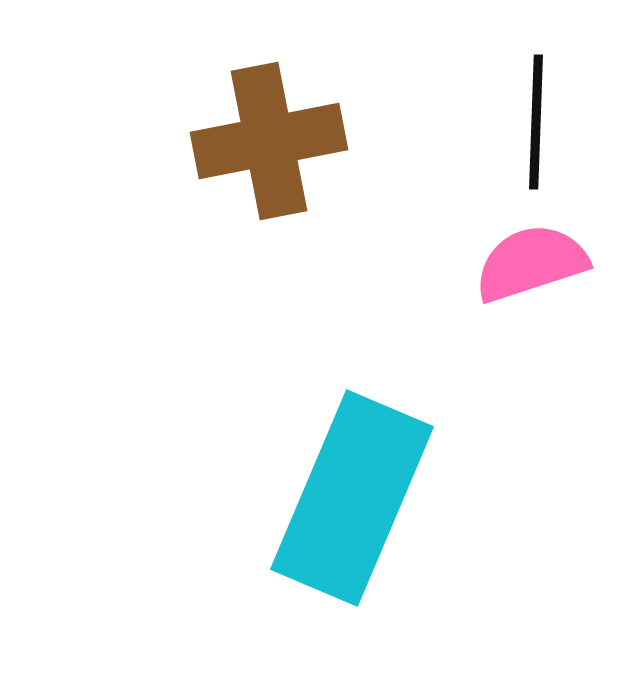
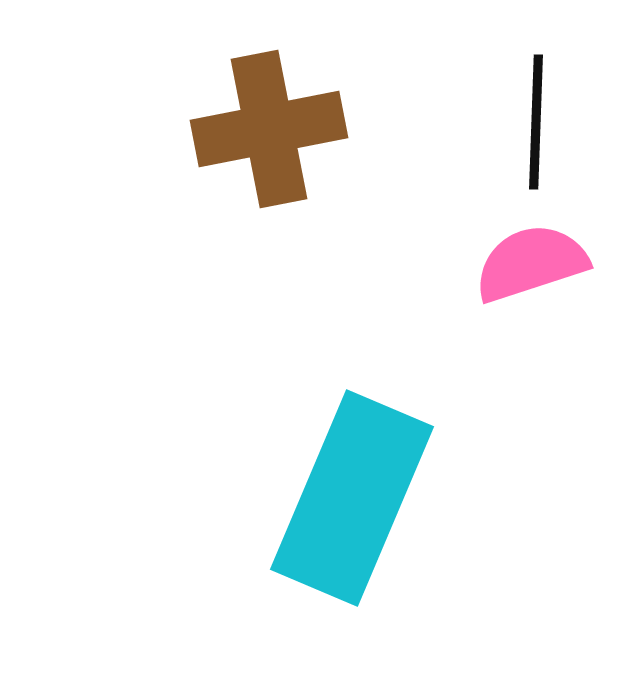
brown cross: moved 12 px up
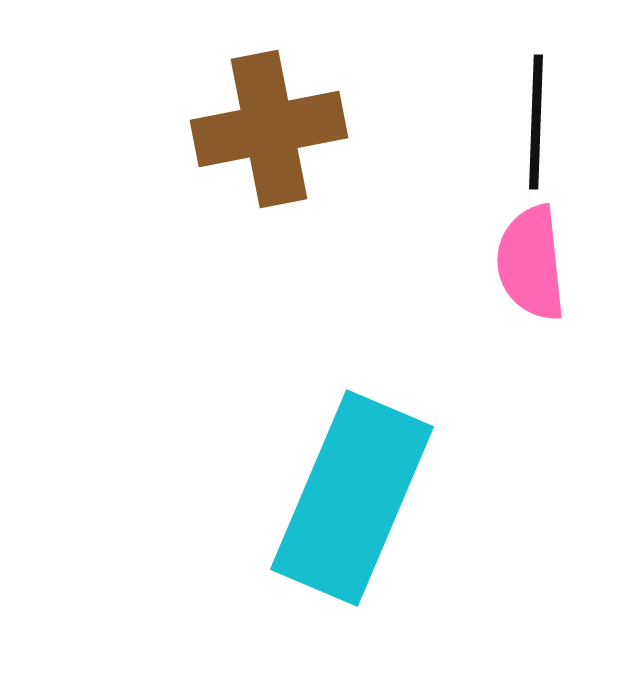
pink semicircle: rotated 78 degrees counterclockwise
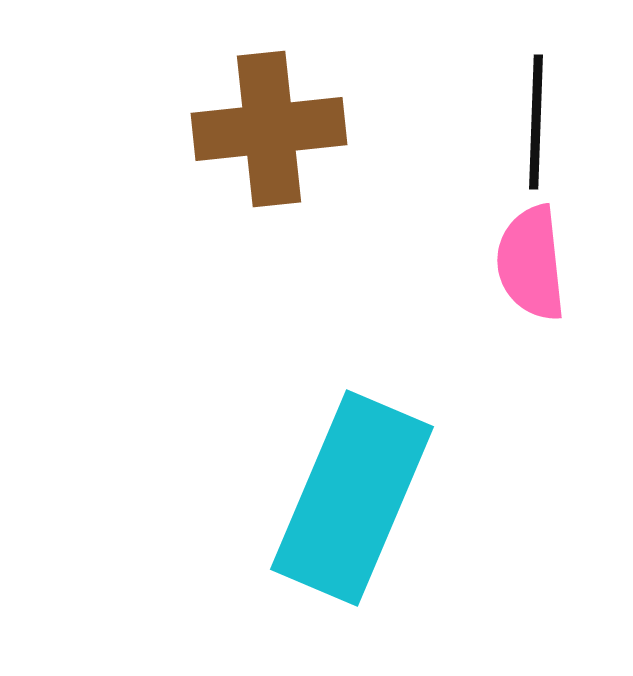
brown cross: rotated 5 degrees clockwise
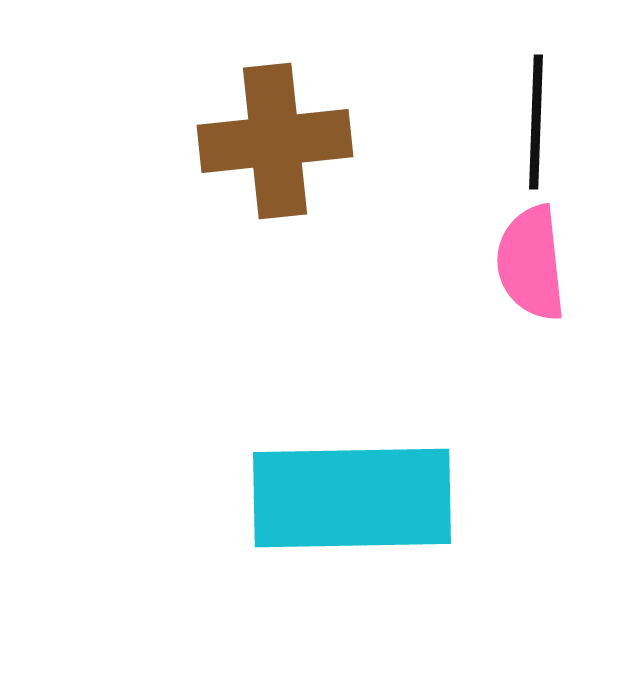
brown cross: moved 6 px right, 12 px down
cyan rectangle: rotated 66 degrees clockwise
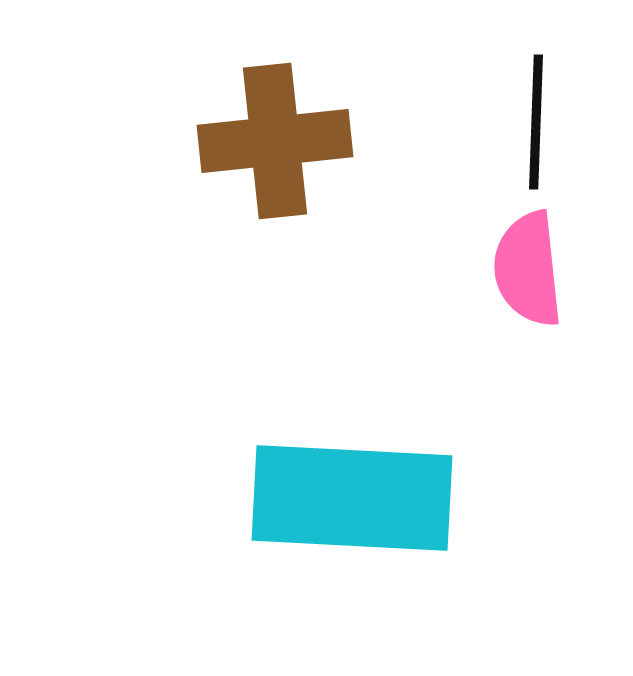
pink semicircle: moved 3 px left, 6 px down
cyan rectangle: rotated 4 degrees clockwise
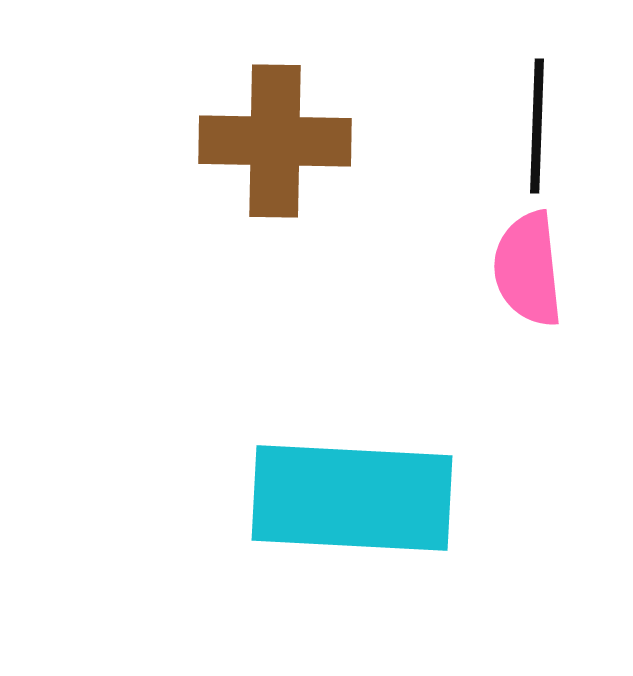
black line: moved 1 px right, 4 px down
brown cross: rotated 7 degrees clockwise
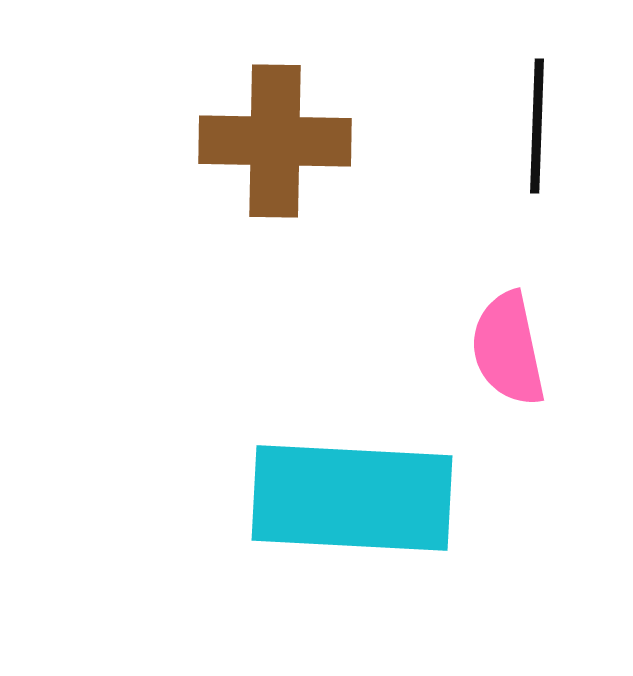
pink semicircle: moved 20 px left, 80 px down; rotated 6 degrees counterclockwise
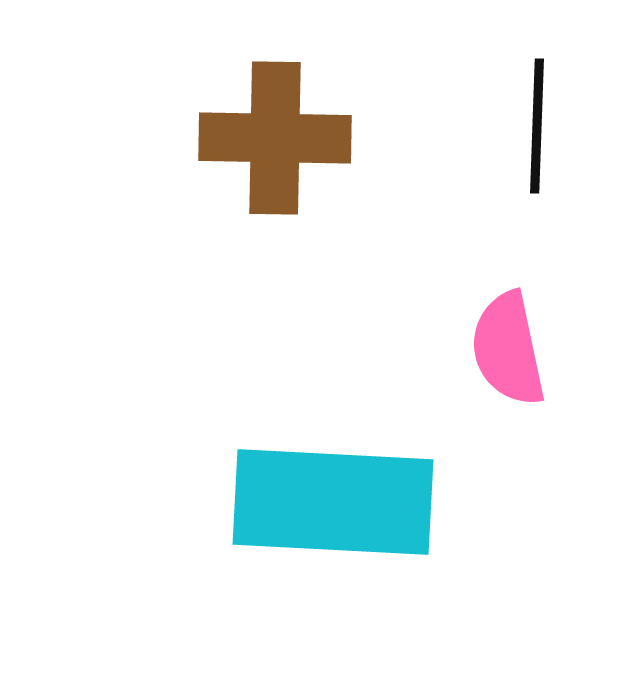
brown cross: moved 3 px up
cyan rectangle: moved 19 px left, 4 px down
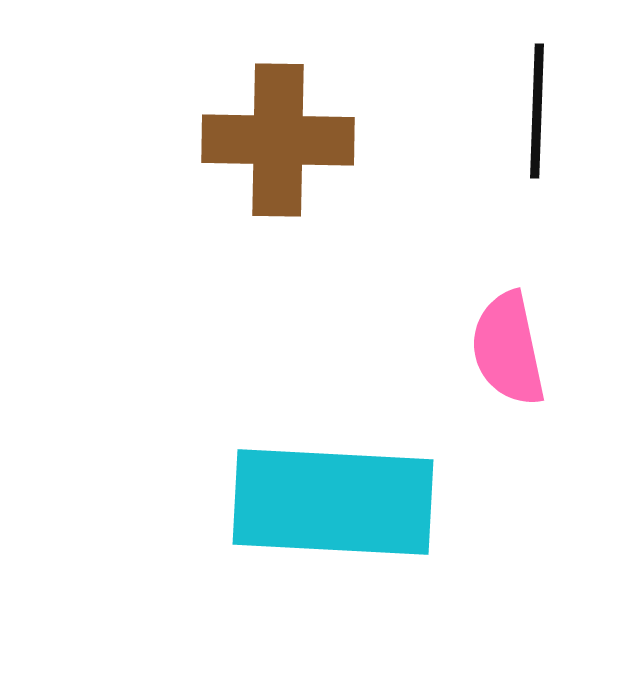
black line: moved 15 px up
brown cross: moved 3 px right, 2 px down
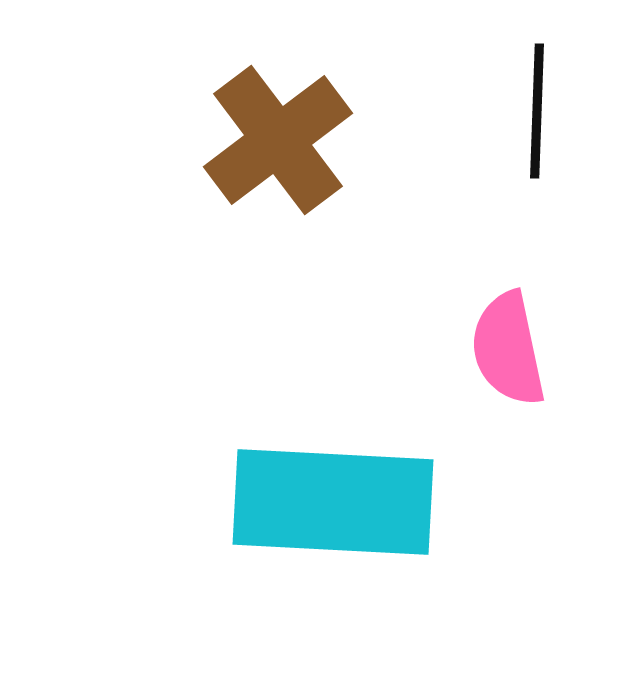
brown cross: rotated 38 degrees counterclockwise
